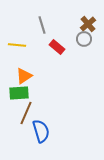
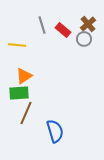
red rectangle: moved 6 px right, 17 px up
blue semicircle: moved 14 px right
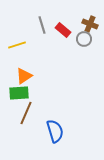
brown cross: moved 2 px right; rotated 28 degrees counterclockwise
yellow line: rotated 24 degrees counterclockwise
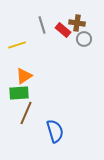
brown cross: moved 13 px left, 1 px up; rotated 14 degrees counterclockwise
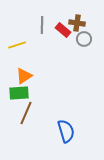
gray line: rotated 18 degrees clockwise
blue semicircle: moved 11 px right
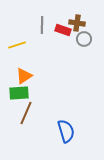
red rectangle: rotated 21 degrees counterclockwise
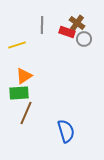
brown cross: rotated 28 degrees clockwise
red rectangle: moved 4 px right, 2 px down
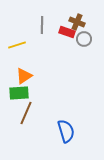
brown cross: moved 1 px up; rotated 14 degrees counterclockwise
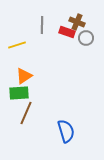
gray circle: moved 2 px right, 1 px up
